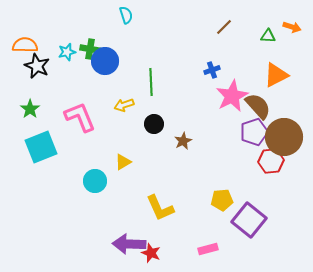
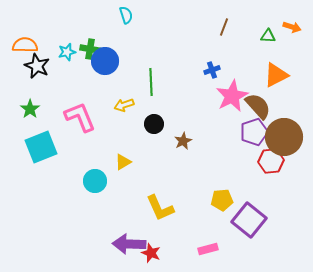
brown line: rotated 24 degrees counterclockwise
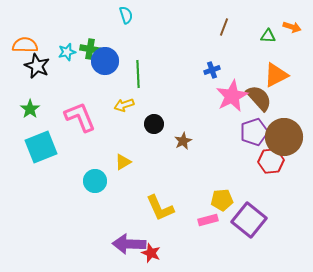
green line: moved 13 px left, 8 px up
brown semicircle: moved 1 px right, 8 px up
pink rectangle: moved 29 px up
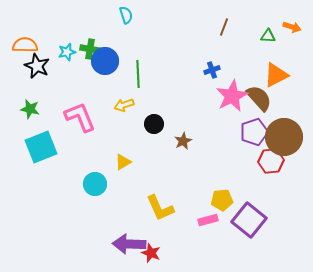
green star: rotated 24 degrees counterclockwise
cyan circle: moved 3 px down
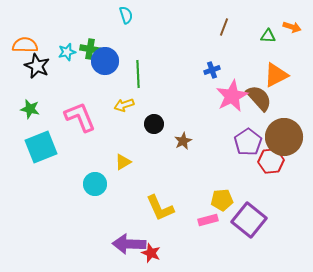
purple pentagon: moved 6 px left, 10 px down; rotated 16 degrees counterclockwise
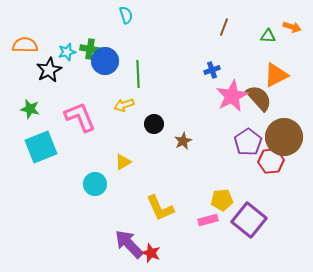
black star: moved 12 px right, 4 px down; rotated 20 degrees clockwise
purple arrow: rotated 44 degrees clockwise
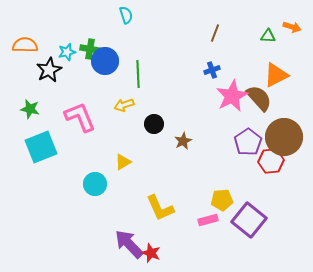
brown line: moved 9 px left, 6 px down
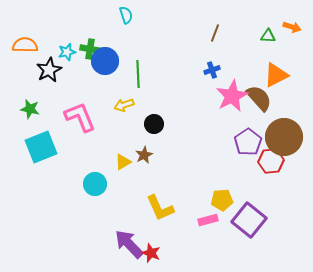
brown star: moved 39 px left, 14 px down
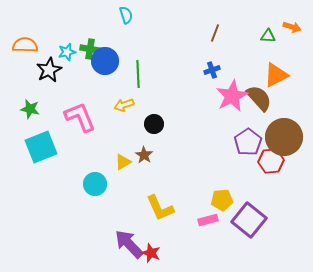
brown star: rotated 12 degrees counterclockwise
